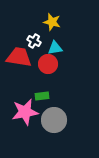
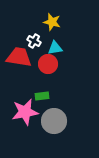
gray circle: moved 1 px down
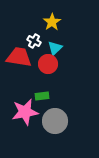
yellow star: rotated 24 degrees clockwise
cyan triangle: rotated 35 degrees counterclockwise
gray circle: moved 1 px right
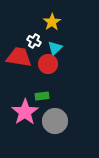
pink star: rotated 24 degrees counterclockwise
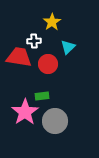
white cross: rotated 32 degrees counterclockwise
cyan triangle: moved 13 px right, 1 px up
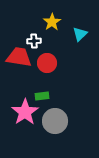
cyan triangle: moved 12 px right, 13 px up
red circle: moved 1 px left, 1 px up
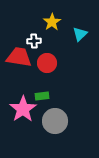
pink star: moved 2 px left, 3 px up
